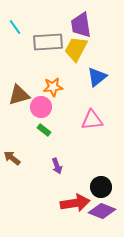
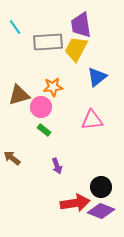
purple diamond: moved 1 px left
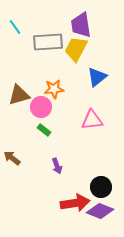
orange star: moved 1 px right, 2 px down
purple diamond: moved 1 px left
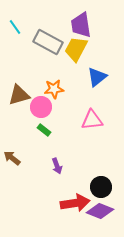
gray rectangle: rotated 32 degrees clockwise
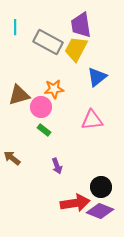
cyan line: rotated 35 degrees clockwise
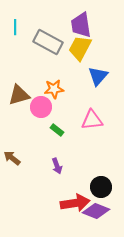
yellow trapezoid: moved 4 px right, 1 px up
blue triangle: moved 1 px right, 1 px up; rotated 10 degrees counterclockwise
green rectangle: moved 13 px right
purple diamond: moved 4 px left
